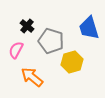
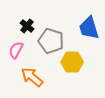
yellow hexagon: rotated 15 degrees clockwise
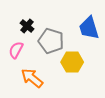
orange arrow: moved 1 px down
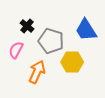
blue trapezoid: moved 3 px left, 2 px down; rotated 15 degrees counterclockwise
orange arrow: moved 5 px right, 6 px up; rotated 75 degrees clockwise
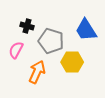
black cross: rotated 24 degrees counterclockwise
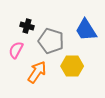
yellow hexagon: moved 4 px down
orange arrow: rotated 10 degrees clockwise
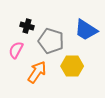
blue trapezoid: rotated 25 degrees counterclockwise
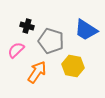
pink semicircle: rotated 18 degrees clockwise
yellow hexagon: moved 1 px right; rotated 10 degrees clockwise
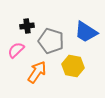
black cross: rotated 24 degrees counterclockwise
blue trapezoid: moved 2 px down
